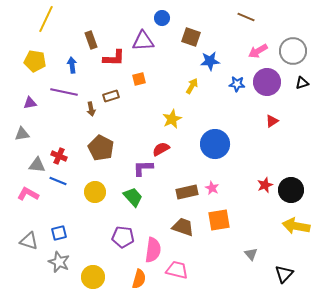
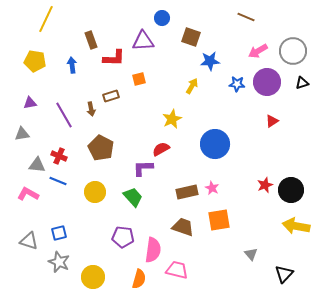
purple line at (64, 92): moved 23 px down; rotated 48 degrees clockwise
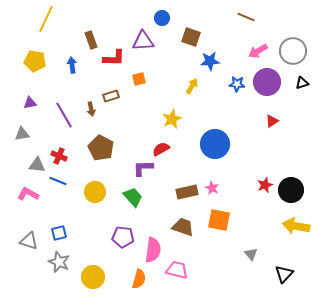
orange square at (219, 220): rotated 20 degrees clockwise
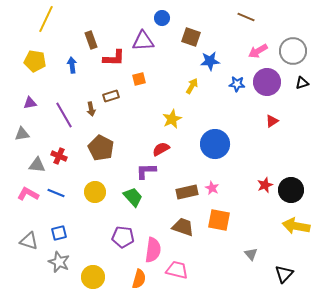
purple L-shape at (143, 168): moved 3 px right, 3 px down
blue line at (58, 181): moved 2 px left, 12 px down
